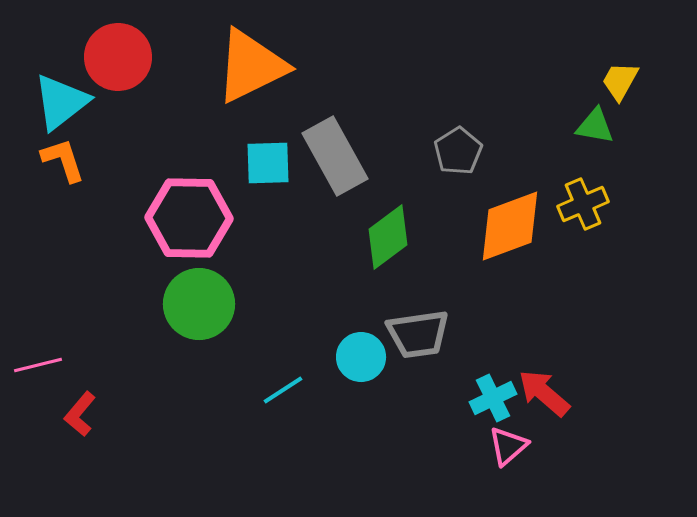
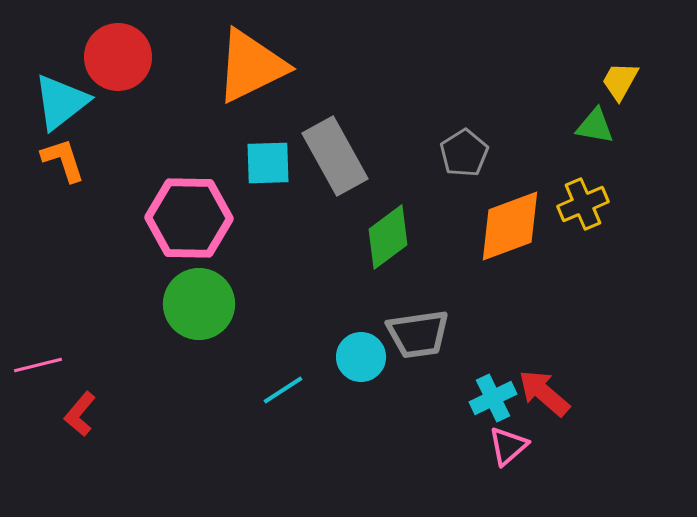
gray pentagon: moved 6 px right, 2 px down
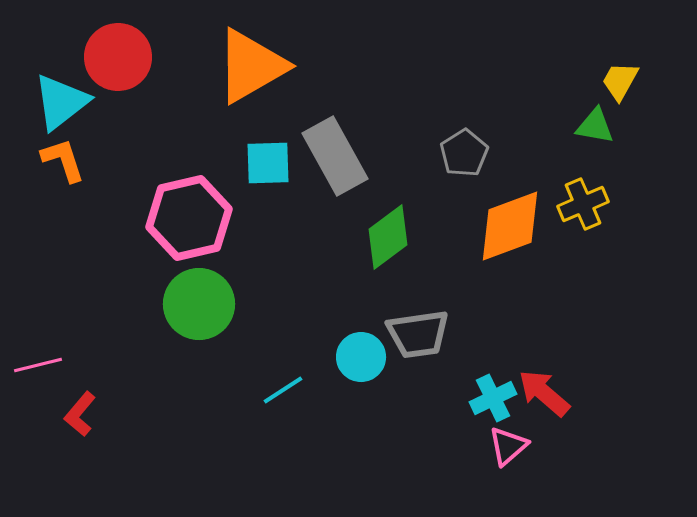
orange triangle: rotated 4 degrees counterclockwise
pink hexagon: rotated 14 degrees counterclockwise
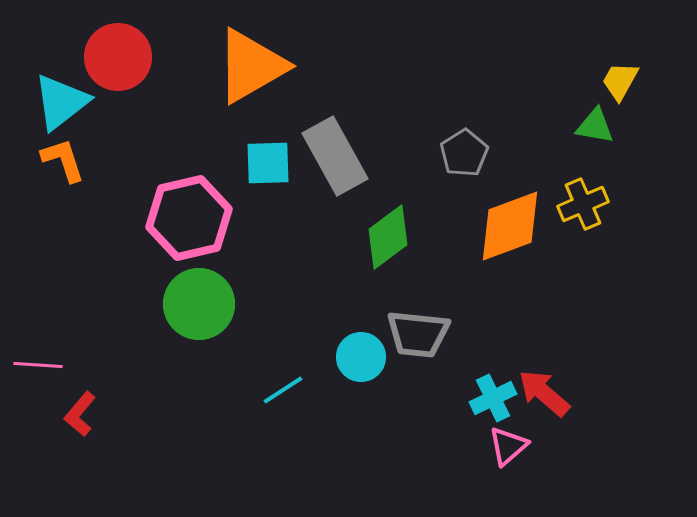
gray trapezoid: rotated 14 degrees clockwise
pink line: rotated 18 degrees clockwise
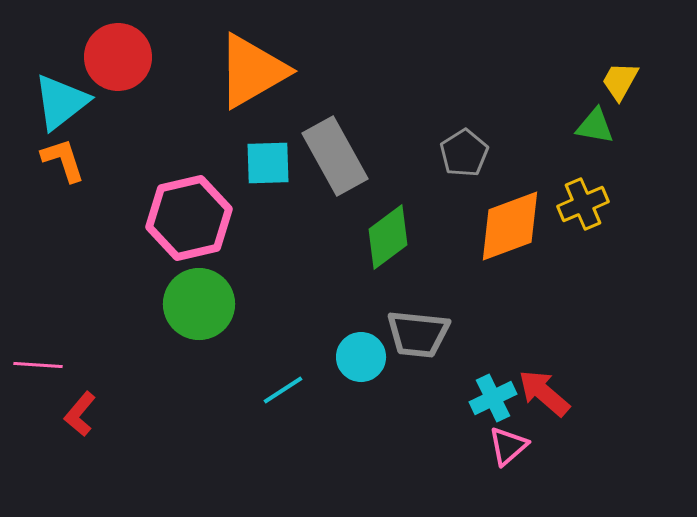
orange triangle: moved 1 px right, 5 px down
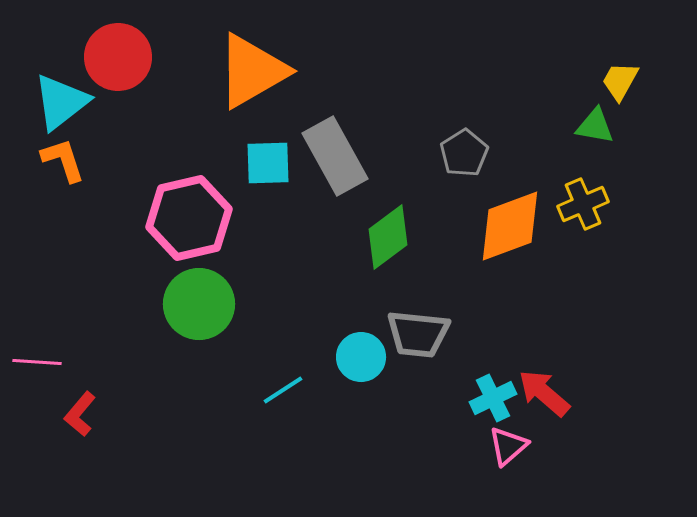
pink line: moved 1 px left, 3 px up
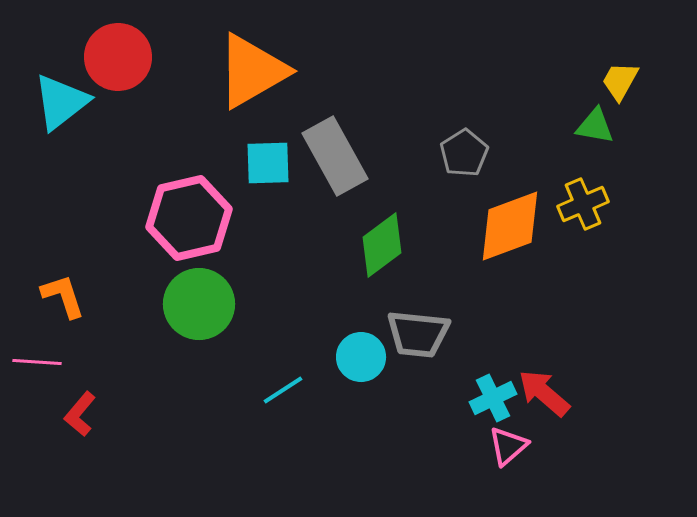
orange L-shape: moved 136 px down
green diamond: moved 6 px left, 8 px down
